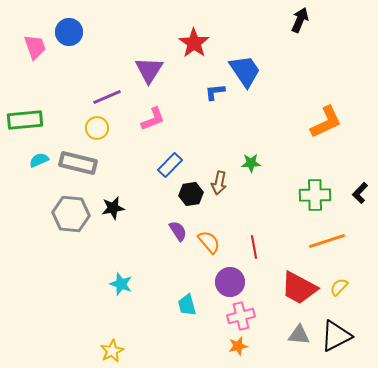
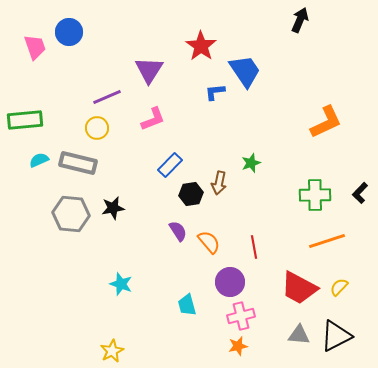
red star: moved 7 px right, 3 px down
green star: rotated 18 degrees counterclockwise
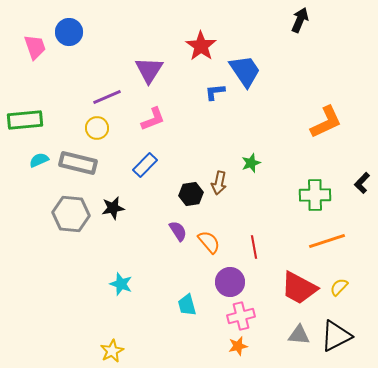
blue rectangle: moved 25 px left
black L-shape: moved 2 px right, 10 px up
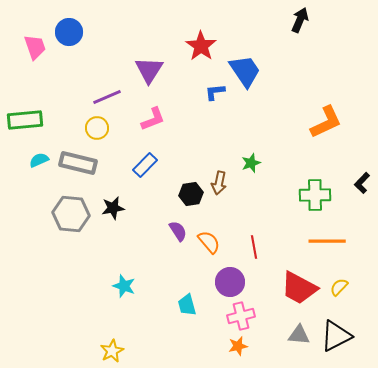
orange line: rotated 18 degrees clockwise
cyan star: moved 3 px right, 2 px down
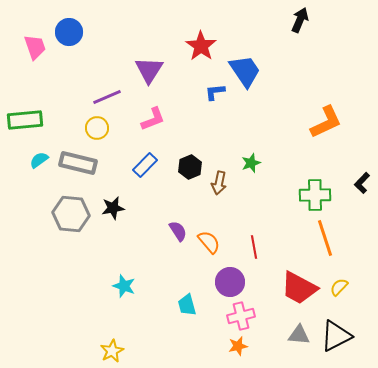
cyan semicircle: rotated 12 degrees counterclockwise
black hexagon: moved 1 px left, 27 px up; rotated 15 degrees counterclockwise
orange line: moved 2 px left, 3 px up; rotated 72 degrees clockwise
